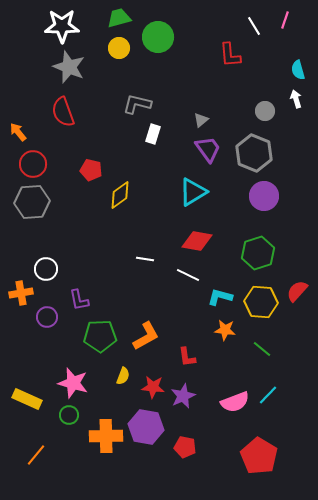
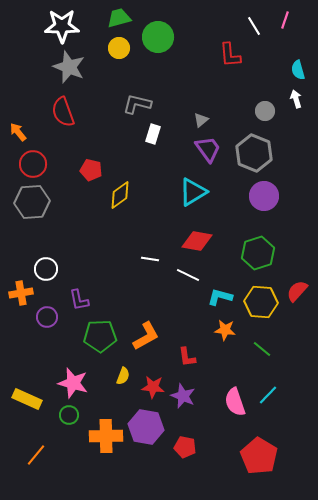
white line at (145, 259): moved 5 px right
purple star at (183, 396): rotated 25 degrees counterclockwise
pink semicircle at (235, 402): rotated 92 degrees clockwise
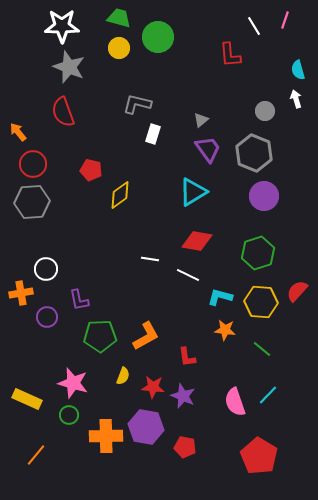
green trapezoid at (119, 18): rotated 30 degrees clockwise
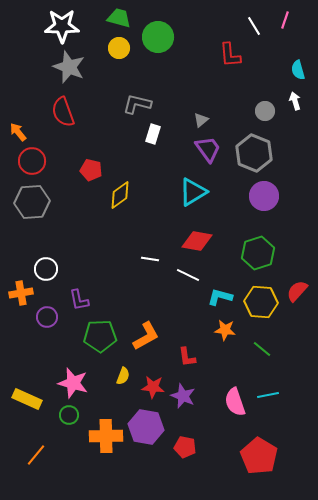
white arrow at (296, 99): moved 1 px left, 2 px down
red circle at (33, 164): moved 1 px left, 3 px up
cyan line at (268, 395): rotated 35 degrees clockwise
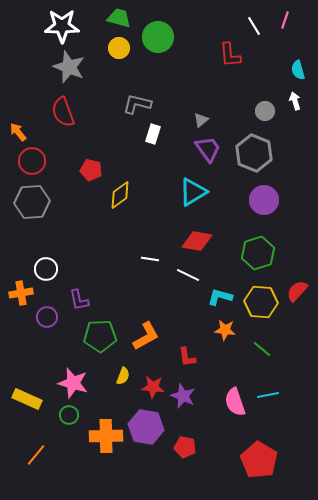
purple circle at (264, 196): moved 4 px down
red pentagon at (259, 456): moved 4 px down
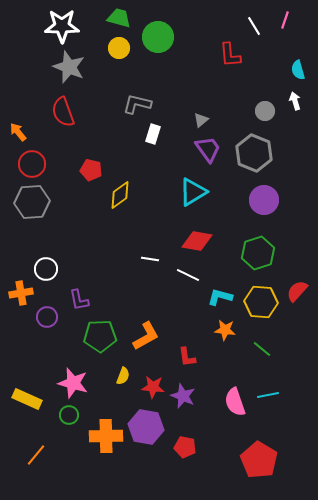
red circle at (32, 161): moved 3 px down
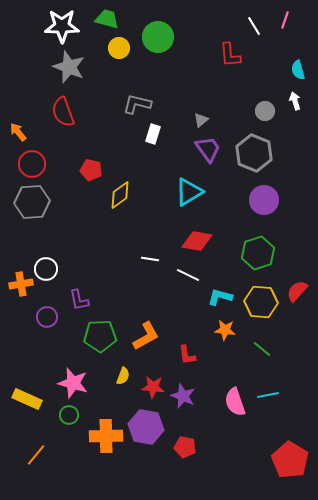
green trapezoid at (119, 18): moved 12 px left, 1 px down
cyan triangle at (193, 192): moved 4 px left
orange cross at (21, 293): moved 9 px up
red L-shape at (187, 357): moved 2 px up
red pentagon at (259, 460): moved 31 px right
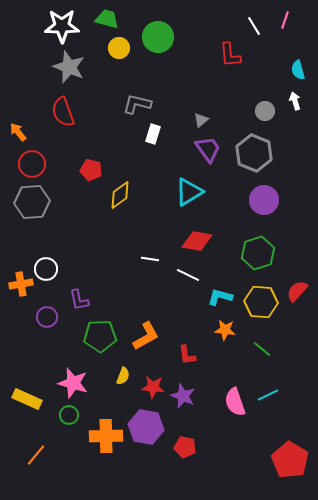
cyan line at (268, 395): rotated 15 degrees counterclockwise
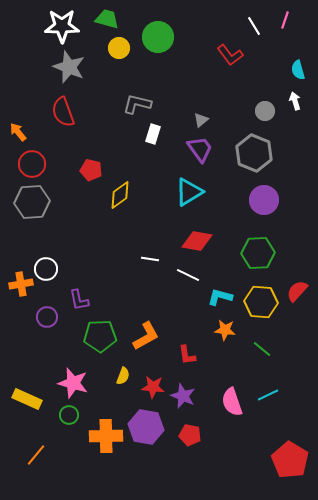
red L-shape at (230, 55): rotated 32 degrees counterclockwise
purple trapezoid at (208, 149): moved 8 px left
green hexagon at (258, 253): rotated 16 degrees clockwise
pink semicircle at (235, 402): moved 3 px left
red pentagon at (185, 447): moved 5 px right, 12 px up
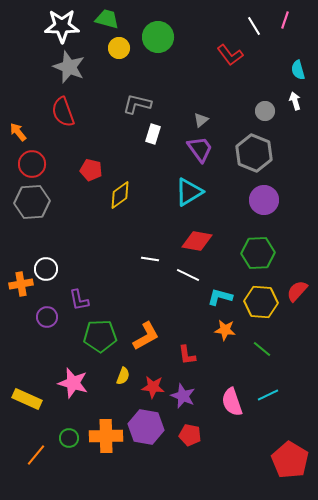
green circle at (69, 415): moved 23 px down
